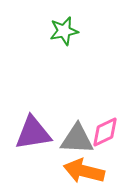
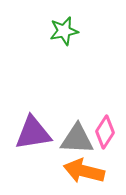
pink diamond: rotated 32 degrees counterclockwise
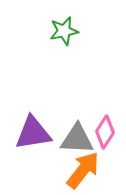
orange arrow: moved 1 px left, 1 px up; rotated 114 degrees clockwise
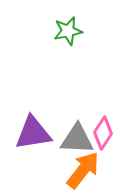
green star: moved 4 px right
pink diamond: moved 2 px left, 1 px down
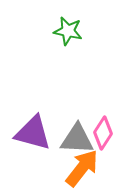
green star: rotated 24 degrees clockwise
purple triangle: rotated 24 degrees clockwise
orange arrow: moved 1 px left, 2 px up
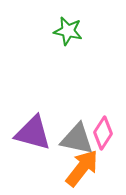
gray triangle: rotated 9 degrees clockwise
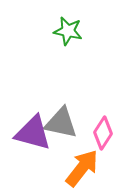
gray triangle: moved 16 px left, 16 px up
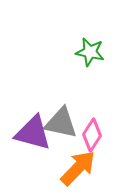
green star: moved 22 px right, 21 px down
pink diamond: moved 11 px left, 2 px down
orange arrow: moved 4 px left; rotated 6 degrees clockwise
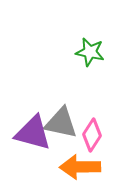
orange arrow: moved 2 px right, 1 px up; rotated 135 degrees counterclockwise
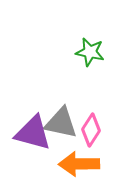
pink diamond: moved 1 px left, 5 px up
orange arrow: moved 1 px left, 3 px up
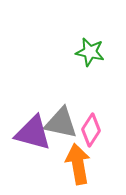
orange arrow: moved 1 px left; rotated 81 degrees clockwise
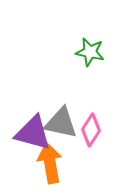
orange arrow: moved 28 px left, 1 px up
